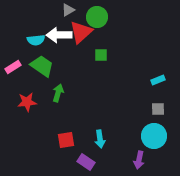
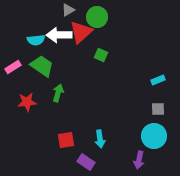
green square: rotated 24 degrees clockwise
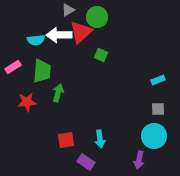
green trapezoid: moved 5 px down; rotated 60 degrees clockwise
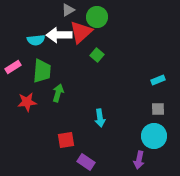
green square: moved 4 px left; rotated 16 degrees clockwise
cyan arrow: moved 21 px up
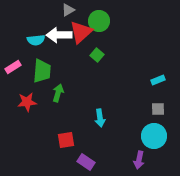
green circle: moved 2 px right, 4 px down
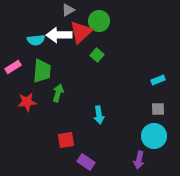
cyan arrow: moved 1 px left, 3 px up
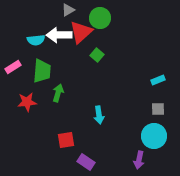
green circle: moved 1 px right, 3 px up
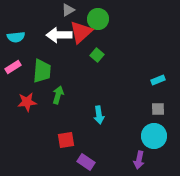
green circle: moved 2 px left, 1 px down
cyan semicircle: moved 20 px left, 3 px up
green arrow: moved 2 px down
